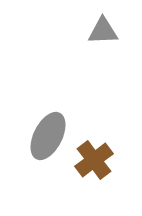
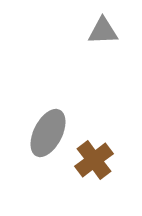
gray ellipse: moved 3 px up
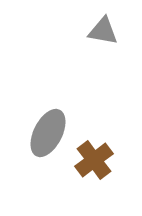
gray triangle: rotated 12 degrees clockwise
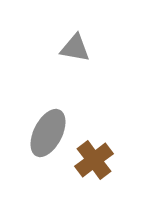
gray triangle: moved 28 px left, 17 px down
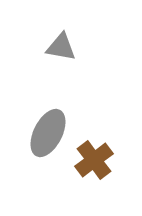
gray triangle: moved 14 px left, 1 px up
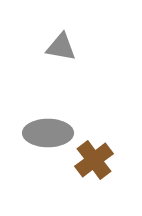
gray ellipse: rotated 63 degrees clockwise
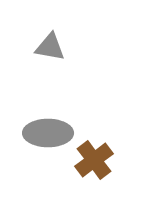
gray triangle: moved 11 px left
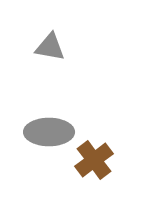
gray ellipse: moved 1 px right, 1 px up
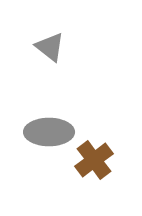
gray triangle: rotated 28 degrees clockwise
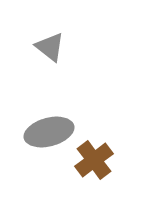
gray ellipse: rotated 15 degrees counterclockwise
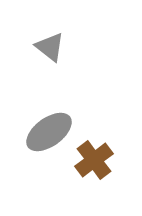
gray ellipse: rotated 21 degrees counterclockwise
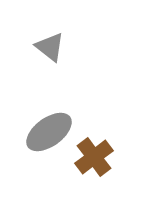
brown cross: moved 3 px up
